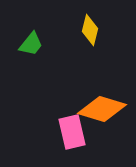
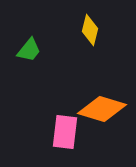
green trapezoid: moved 2 px left, 6 px down
pink rectangle: moved 7 px left; rotated 20 degrees clockwise
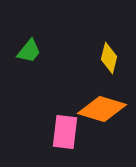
yellow diamond: moved 19 px right, 28 px down
green trapezoid: moved 1 px down
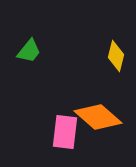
yellow diamond: moved 7 px right, 2 px up
orange diamond: moved 4 px left, 8 px down; rotated 24 degrees clockwise
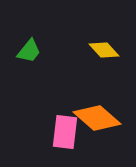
yellow diamond: moved 12 px left, 6 px up; rotated 56 degrees counterclockwise
orange diamond: moved 1 px left, 1 px down
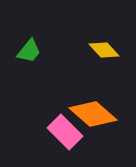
orange diamond: moved 4 px left, 4 px up
pink rectangle: rotated 52 degrees counterclockwise
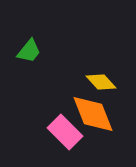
yellow diamond: moved 3 px left, 32 px down
orange diamond: rotated 27 degrees clockwise
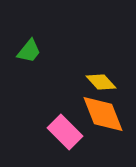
orange diamond: moved 10 px right
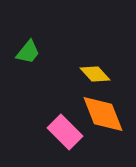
green trapezoid: moved 1 px left, 1 px down
yellow diamond: moved 6 px left, 8 px up
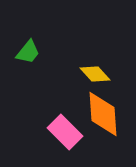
orange diamond: rotated 18 degrees clockwise
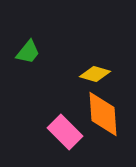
yellow diamond: rotated 32 degrees counterclockwise
